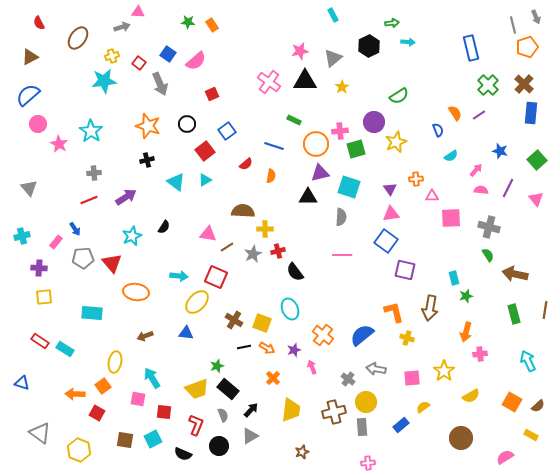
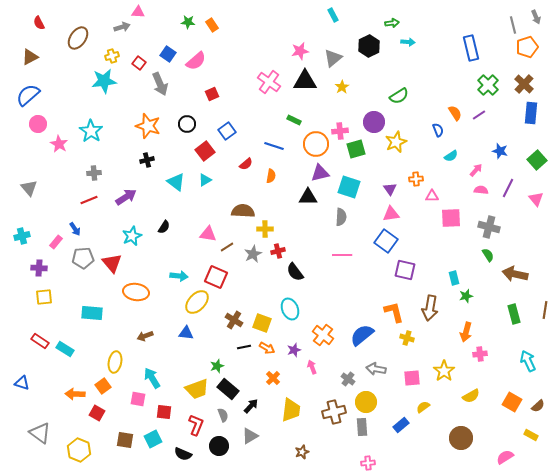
black arrow at (251, 410): moved 4 px up
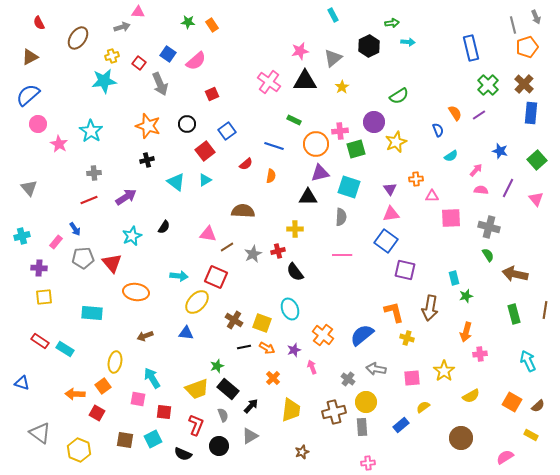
yellow cross at (265, 229): moved 30 px right
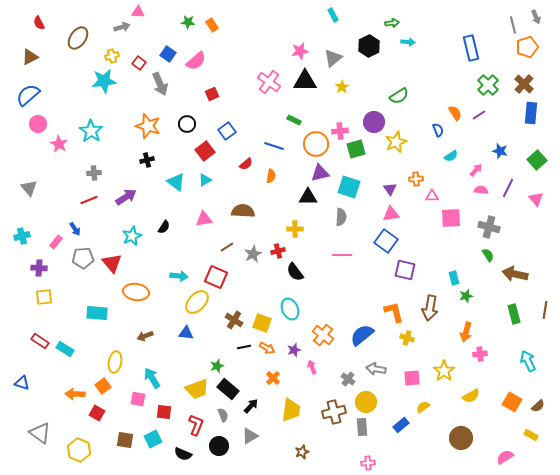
pink triangle at (208, 234): moved 4 px left, 15 px up; rotated 18 degrees counterclockwise
cyan rectangle at (92, 313): moved 5 px right
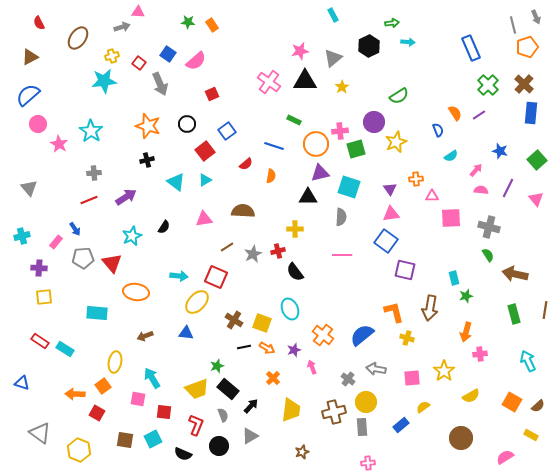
blue rectangle at (471, 48): rotated 10 degrees counterclockwise
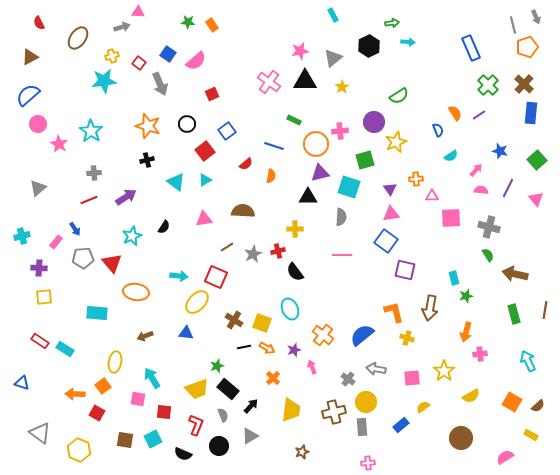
green square at (356, 149): moved 9 px right, 11 px down
gray triangle at (29, 188): moved 9 px right; rotated 30 degrees clockwise
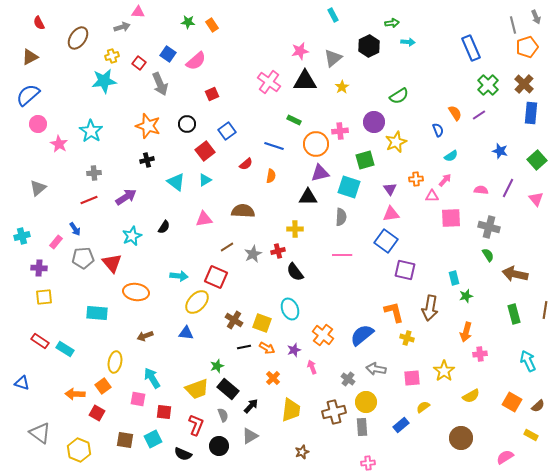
pink arrow at (476, 170): moved 31 px left, 10 px down
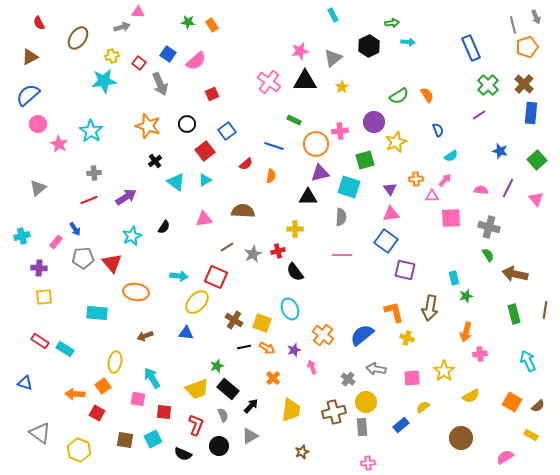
orange semicircle at (455, 113): moved 28 px left, 18 px up
black cross at (147, 160): moved 8 px right, 1 px down; rotated 24 degrees counterclockwise
blue triangle at (22, 383): moved 3 px right
